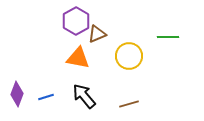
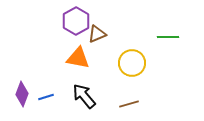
yellow circle: moved 3 px right, 7 px down
purple diamond: moved 5 px right
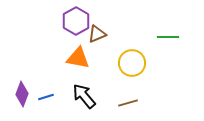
brown line: moved 1 px left, 1 px up
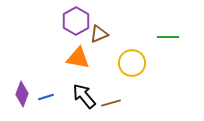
brown triangle: moved 2 px right
brown line: moved 17 px left
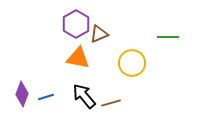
purple hexagon: moved 3 px down
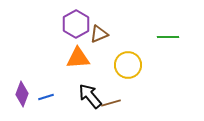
orange triangle: rotated 15 degrees counterclockwise
yellow circle: moved 4 px left, 2 px down
black arrow: moved 6 px right
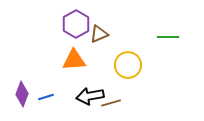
orange triangle: moved 4 px left, 2 px down
black arrow: rotated 60 degrees counterclockwise
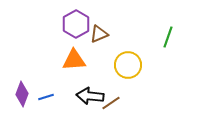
green line: rotated 70 degrees counterclockwise
black arrow: rotated 16 degrees clockwise
brown line: rotated 18 degrees counterclockwise
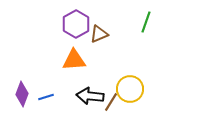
green line: moved 22 px left, 15 px up
yellow circle: moved 2 px right, 24 px down
brown line: moved 1 px up; rotated 24 degrees counterclockwise
